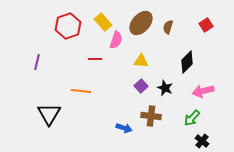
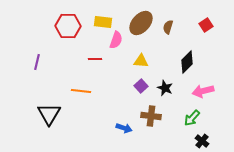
yellow rectangle: rotated 42 degrees counterclockwise
red hexagon: rotated 20 degrees clockwise
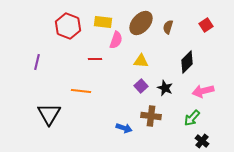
red hexagon: rotated 20 degrees clockwise
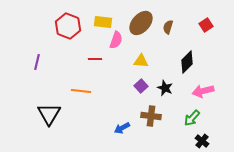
blue arrow: moved 2 px left; rotated 133 degrees clockwise
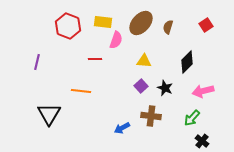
yellow triangle: moved 3 px right
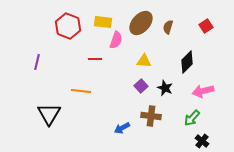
red square: moved 1 px down
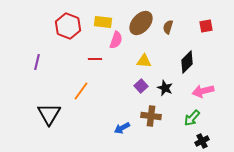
red square: rotated 24 degrees clockwise
orange line: rotated 60 degrees counterclockwise
black cross: rotated 24 degrees clockwise
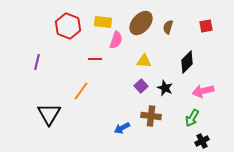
green arrow: rotated 12 degrees counterclockwise
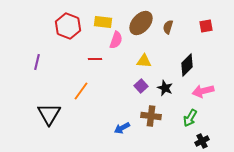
black diamond: moved 3 px down
green arrow: moved 2 px left
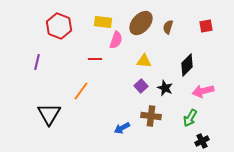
red hexagon: moved 9 px left
